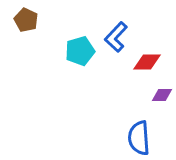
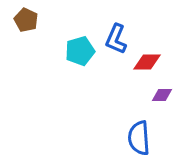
blue L-shape: moved 2 px down; rotated 20 degrees counterclockwise
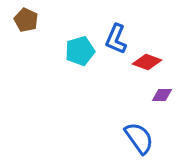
red diamond: rotated 20 degrees clockwise
blue semicircle: rotated 148 degrees clockwise
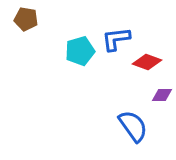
brown pentagon: moved 1 px up; rotated 15 degrees counterclockwise
blue L-shape: rotated 60 degrees clockwise
blue semicircle: moved 6 px left, 12 px up
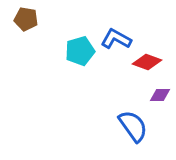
blue L-shape: rotated 36 degrees clockwise
purple diamond: moved 2 px left
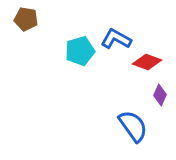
purple diamond: rotated 65 degrees counterclockwise
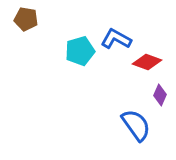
blue semicircle: moved 3 px right, 1 px up
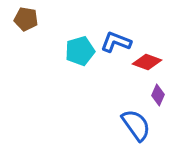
blue L-shape: moved 3 px down; rotated 8 degrees counterclockwise
purple diamond: moved 2 px left
